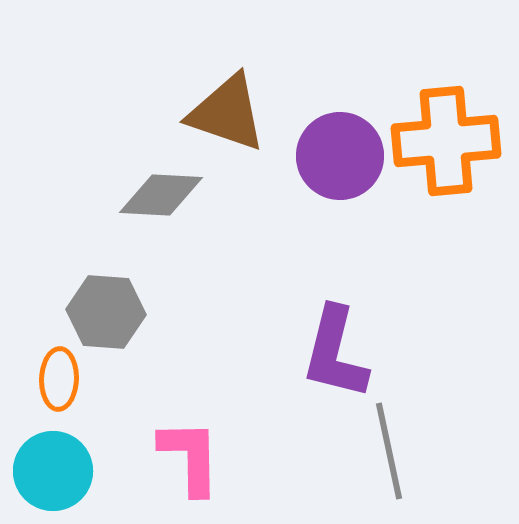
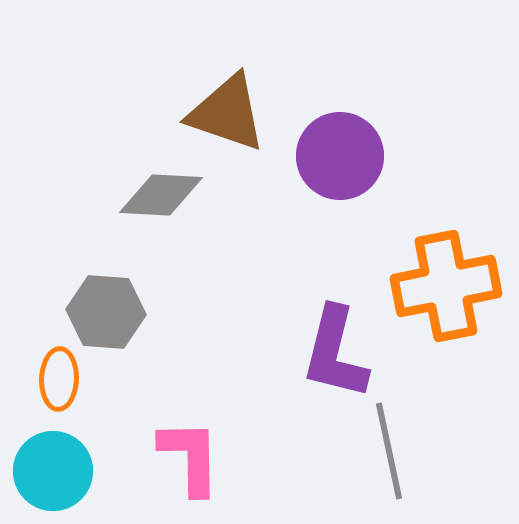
orange cross: moved 145 px down; rotated 6 degrees counterclockwise
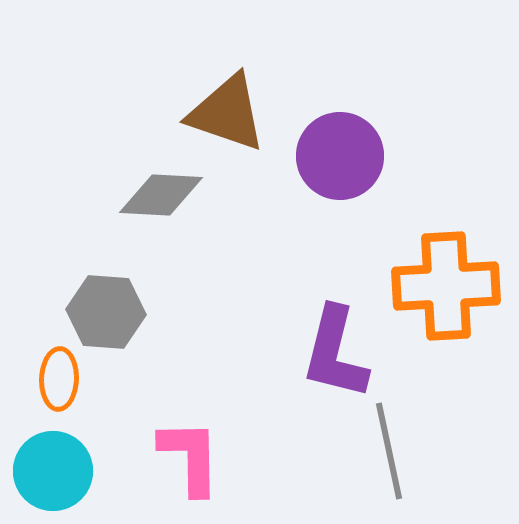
orange cross: rotated 8 degrees clockwise
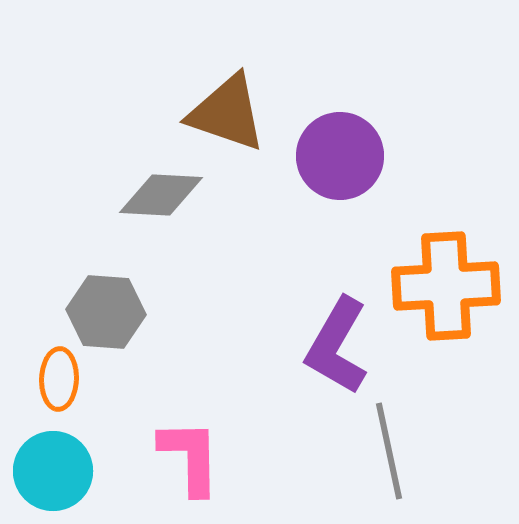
purple L-shape: moved 2 px right, 7 px up; rotated 16 degrees clockwise
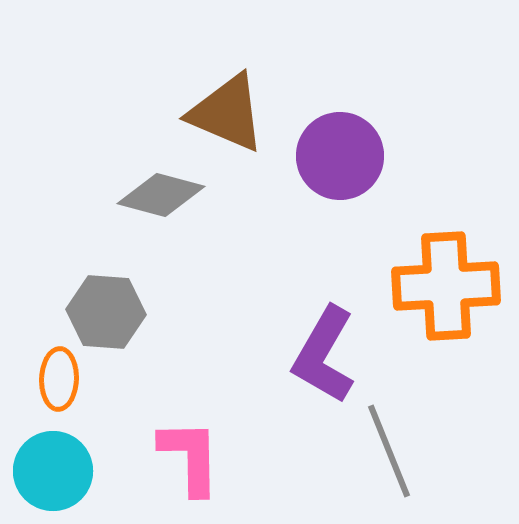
brown triangle: rotated 4 degrees clockwise
gray diamond: rotated 12 degrees clockwise
purple L-shape: moved 13 px left, 9 px down
gray line: rotated 10 degrees counterclockwise
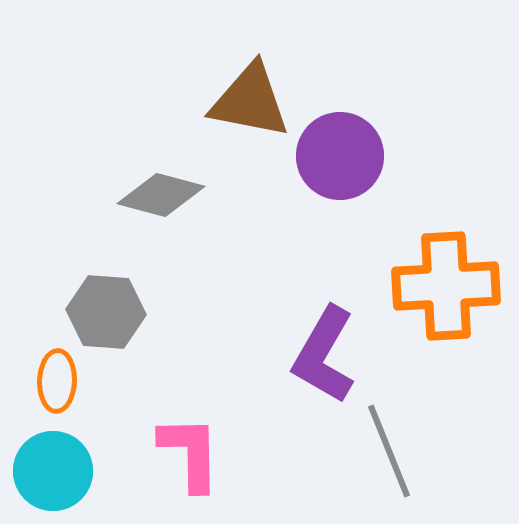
brown triangle: moved 23 px right, 12 px up; rotated 12 degrees counterclockwise
orange ellipse: moved 2 px left, 2 px down
pink L-shape: moved 4 px up
